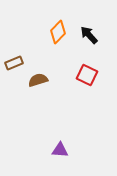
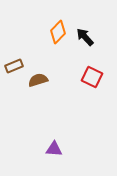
black arrow: moved 4 px left, 2 px down
brown rectangle: moved 3 px down
red square: moved 5 px right, 2 px down
purple triangle: moved 6 px left, 1 px up
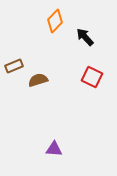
orange diamond: moved 3 px left, 11 px up
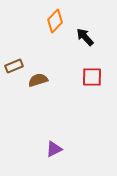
red square: rotated 25 degrees counterclockwise
purple triangle: rotated 30 degrees counterclockwise
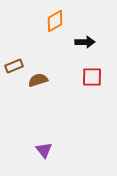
orange diamond: rotated 15 degrees clockwise
black arrow: moved 5 px down; rotated 132 degrees clockwise
purple triangle: moved 10 px left, 1 px down; rotated 42 degrees counterclockwise
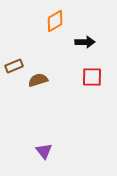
purple triangle: moved 1 px down
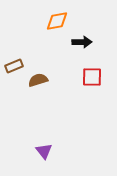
orange diamond: moved 2 px right; rotated 20 degrees clockwise
black arrow: moved 3 px left
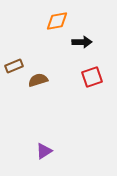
red square: rotated 20 degrees counterclockwise
purple triangle: rotated 36 degrees clockwise
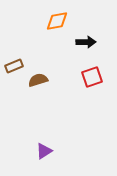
black arrow: moved 4 px right
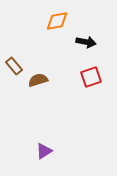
black arrow: rotated 12 degrees clockwise
brown rectangle: rotated 72 degrees clockwise
red square: moved 1 px left
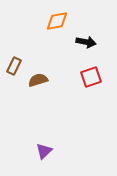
brown rectangle: rotated 66 degrees clockwise
purple triangle: rotated 12 degrees counterclockwise
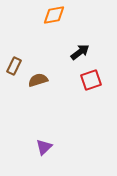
orange diamond: moved 3 px left, 6 px up
black arrow: moved 6 px left, 10 px down; rotated 48 degrees counterclockwise
red square: moved 3 px down
purple triangle: moved 4 px up
